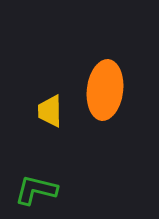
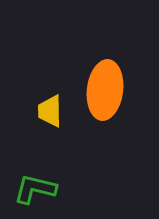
green L-shape: moved 1 px left, 1 px up
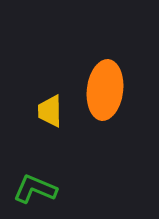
green L-shape: rotated 9 degrees clockwise
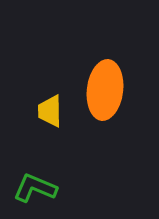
green L-shape: moved 1 px up
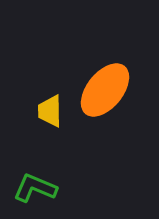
orange ellipse: rotated 32 degrees clockwise
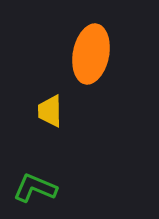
orange ellipse: moved 14 px left, 36 px up; rotated 28 degrees counterclockwise
